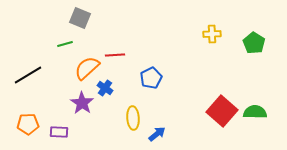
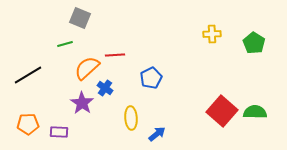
yellow ellipse: moved 2 px left
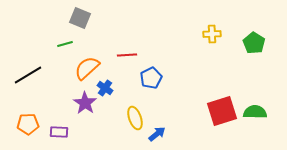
red line: moved 12 px right
purple star: moved 3 px right
red square: rotated 32 degrees clockwise
yellow ellipse: moved 4 px right; rotated 15 degrees counterclockwise
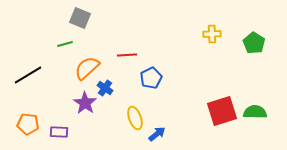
orange pentagon: rotated 10 degrees clockwise
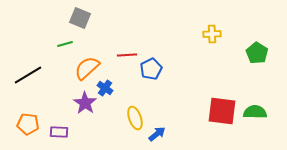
green pentagon: moved 3 px right, 10 px down
blue pentagon: moved 9 px up
red square: rotated 24 degrees clockwise
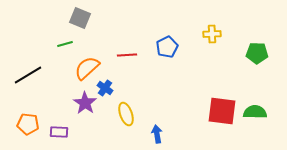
green pentagon: rotated 30 degrees counterclockwise
blue pentagon: moved 16 px right, 22 px up
yellow ellipse: moved 9 px left, 4 px up
blue arrow: rotated 60 degrees counterclockwise
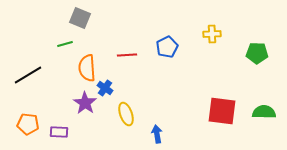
orange semicircle: rotated 52 degrees counterclockwise
green semicircle: moved 9 px right
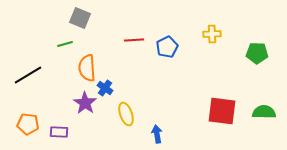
red line: moved 7 px right, 15 px up
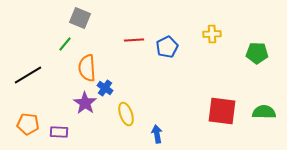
green line: rotated 35 degrees counterclockwise
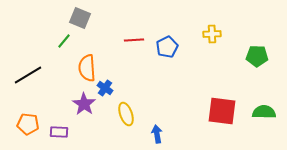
green line: moved 1 px left, 3 px up
green pentagon: moved 3 px down
purple star: moved 1 px left, 1 px down
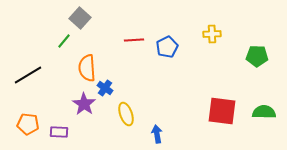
gray square: rotated 20 degrees clockwise
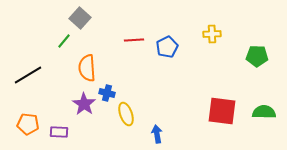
blue cross: moved 2 px right, 5 px down; rotated 21 degrees counterclockwise
